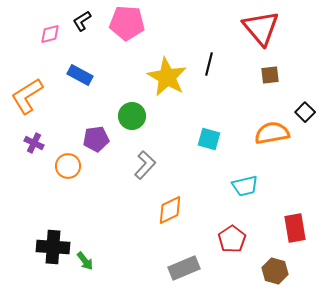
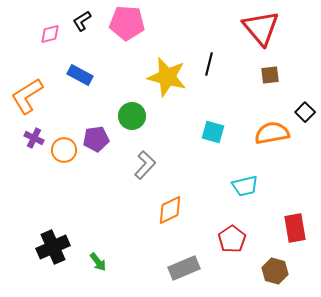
yellow star: rotated 15 degrees counterclockwise
cyan square: moved 4 px right, 7 px up
purple cross: moved 5 px up
orange circle: moved 4 px left, 16 px up
black cross: rotated 28 degrees counterclockwise
green arrow: moved 13 px right, 1 px down
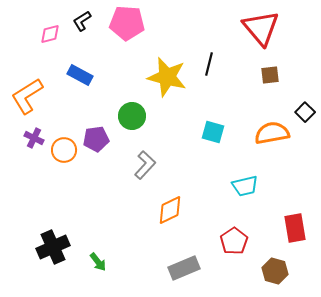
red pentagon: moved 2 px right, 2 px down
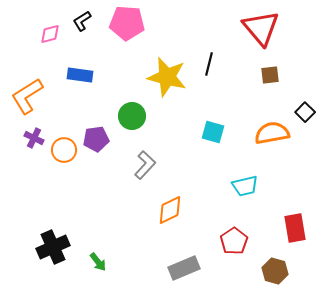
blue rectangle: rotated 20 degrees counterclockwise
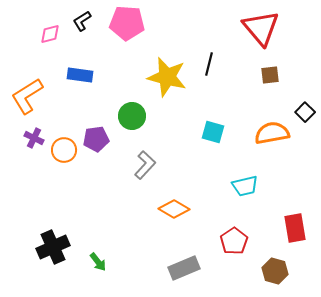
orange diamond: moved 4 px right, 1 px up; rotated 56 degrees clockwise
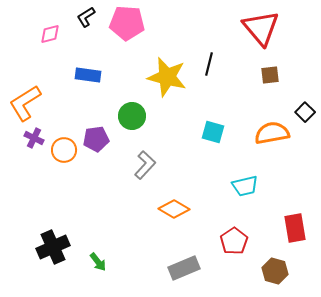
black L-shape: moved 4 px right, 4 px up
blue rectangle: moved 8 px right
orange L-shape: moved 2 px left, 7 px down
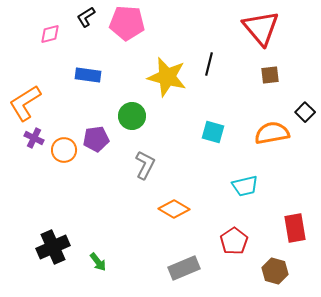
gray L-shape: rotated 16 degrees counterclockwise
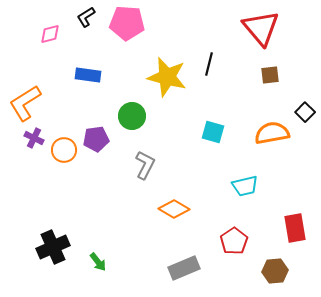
brown hexagon: rotated 20 degrees counterclockwise
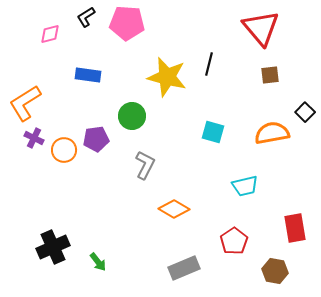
brown hexagon: rotated 15 degrees clockwise
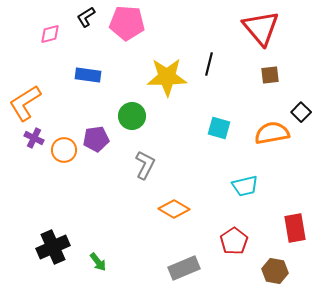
yellow star: rotated 15 degrees counterclockwise
black square: moved 4 px left
cyan square: moved 6 px right, 4 px up
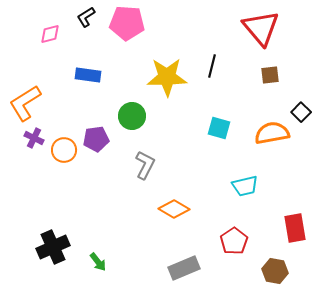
black line: moved 3 px right, 2 px down
